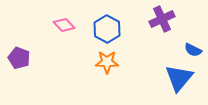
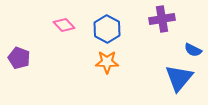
purple cross: rotated 15 degrees clockwise
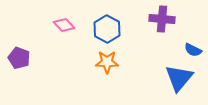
purple cross: rotated 15 degrees clockwise
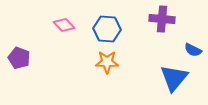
blue hexagon: rotated 24 degrees counterclockwise
blue triangle: moved 5 px left
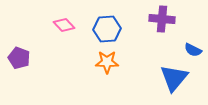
blue hexagon: rotated 8 degrees counterclockwise
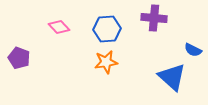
purple cross: moved 8 px left, 1 px up
pink diamond: moved 5 px left, 2 px down
orange star: moved 1 px left; rotated 10 degrees counterclockwise
blue triangle: moved 2 px left, 1 px up; rotated 28 degrees counterclockwise
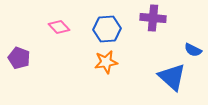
purple cross: moved 1 px left
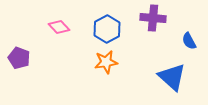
blue hexagon: rotated 24 degrees counterclockwise
blue semicircle: moved 4 px left, 9 px up; rotated 36 degrees clockwise
